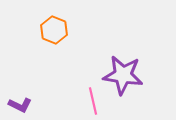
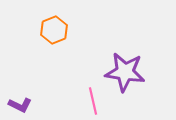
orange hexagon: rotated 16 degrees clockwise
purple star: moved 2 px right, 3 px up
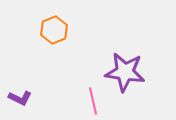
purple L-shape: moved 7 px up
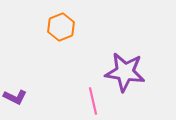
orange hexagon: moved 7 px right, 3 px up
purple L-shape: moved 5 px left, 1 px up
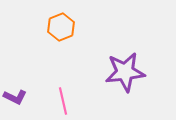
purple star: rotated 15 degrees counterclockwise
pink line: moved 30 px left
